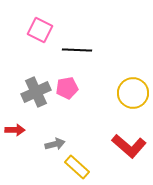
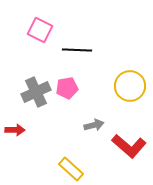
yellow circle: moved 3 px left, 7 px up
gray arrow: moved 39 px right, 19 px up
yellow rectangle: moved 6 px left, 2 px down
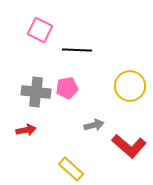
gray cross: rotated 32 degrees clockwise
red arrow: moved 11 px right; rotated 12 degrees counterclockwise
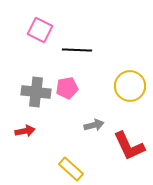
red arrow: moved 1 px left, 1 px down
red L-shape: rotated 24 degrees clockwise
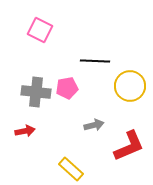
black line: moved 18 px right, 11 px down
red L-shape: rotated 88 degrees counterclockwise
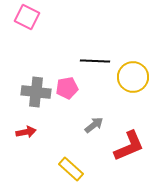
pink square: moved 13 px left, 13 px up
yellow circle: moved 3 px right, 9 px up
gray arrow: rotated 24 degrees counterclockwise
red arrow: moved 1 px right, 1 px down
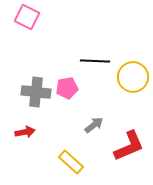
red arrow: moved 1 px left
yellow rectangle: moved 7 px up
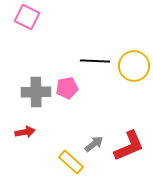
yellow circle: moved 1 px right, 11 px up
gray cross: rotated 8 degrees counterclockwise
gray arrow: moved 19 px down
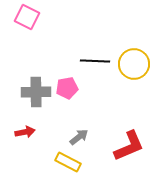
yellow circle: moved 2 px up
gray arrow: moved 15 px left, 7 px up
yellow rectangle: moved 3 px left; rotated 15 degrees counterclockwise
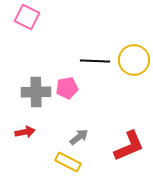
yellow circle: moved 4 px up
